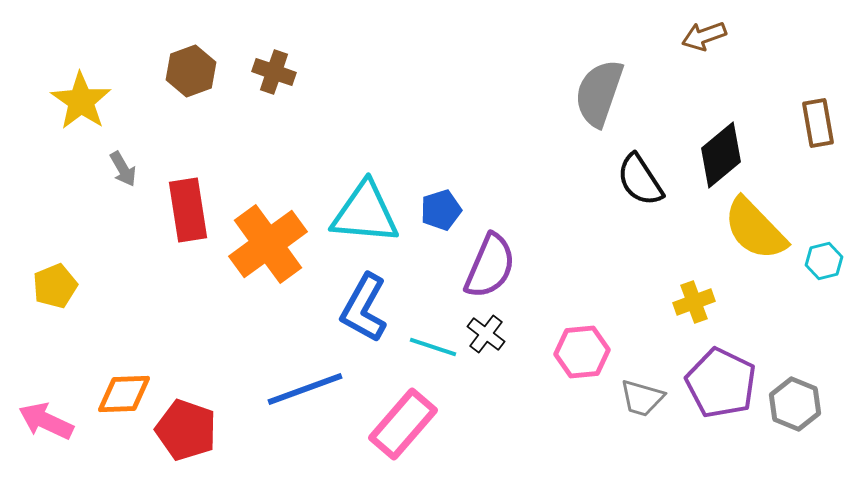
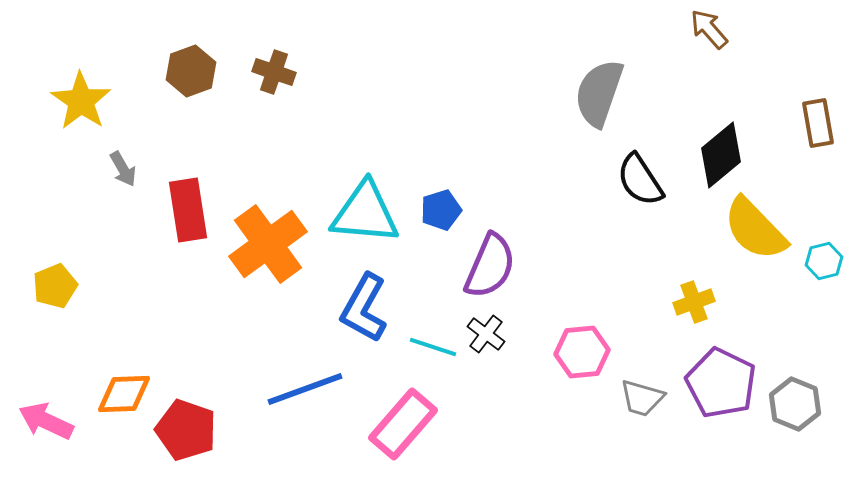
brown arrow: moved 5 px right, 7 px up; rotated 69 degrees clockwise
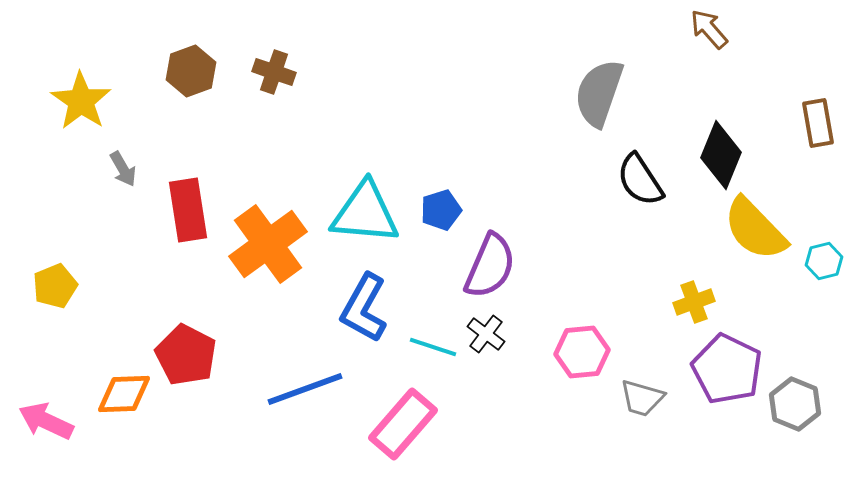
black diamond: rotated 28 degrees counterclockwise
purple pentagon: moved 6 px right, 14 px up
red pentagon: moved 75 px up; rotated 8 degrees clockwise
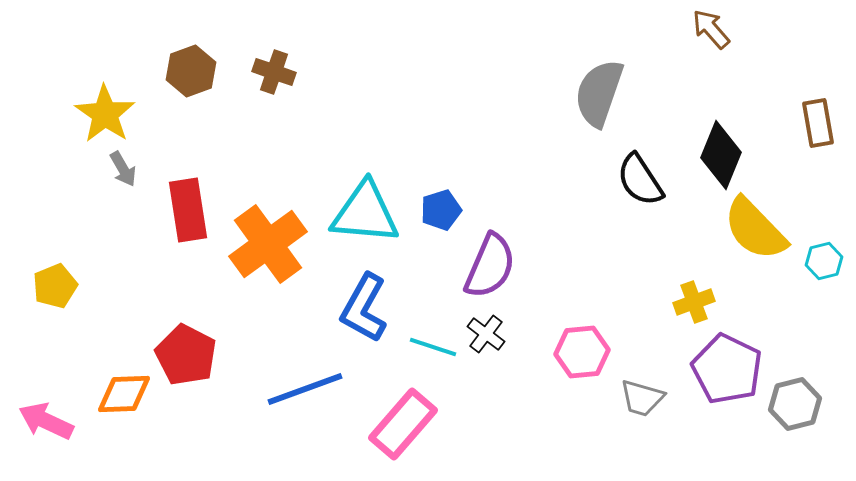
brown arrow: moved 2 px right
yellow star: moved 24 px right, 13 px down
gray hexagon: rotated 24 degrees clockwise
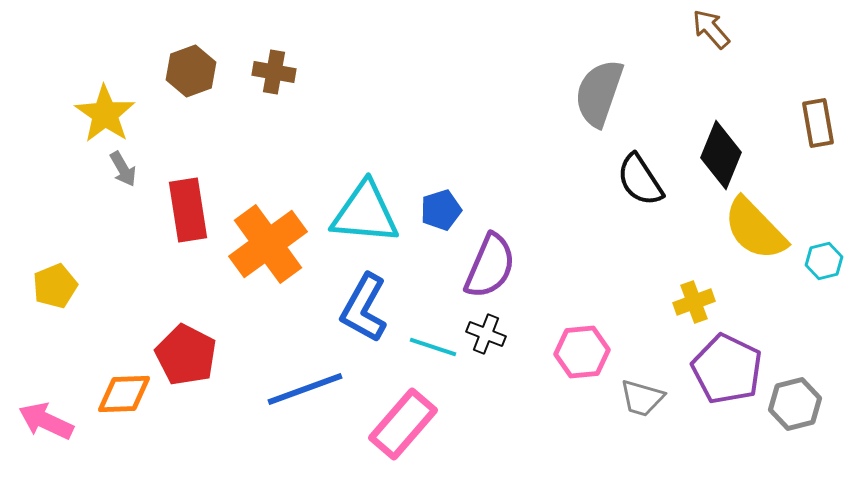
brown cross: rotated 9 degrees counterclockwise
black cross: rotated 15 degrees counterclockwise
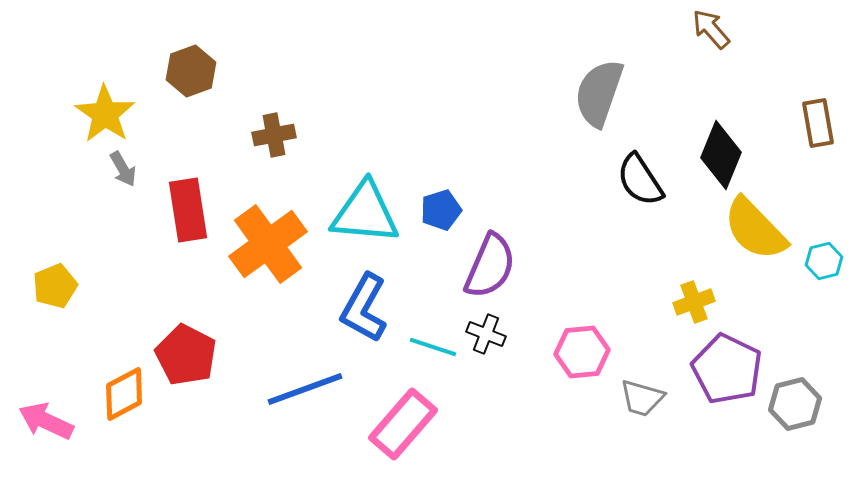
brown cross: moved 63 px down; rotated 21 degrees counterclockwise
orange diamond: rotated 26 degrees counterclockwise
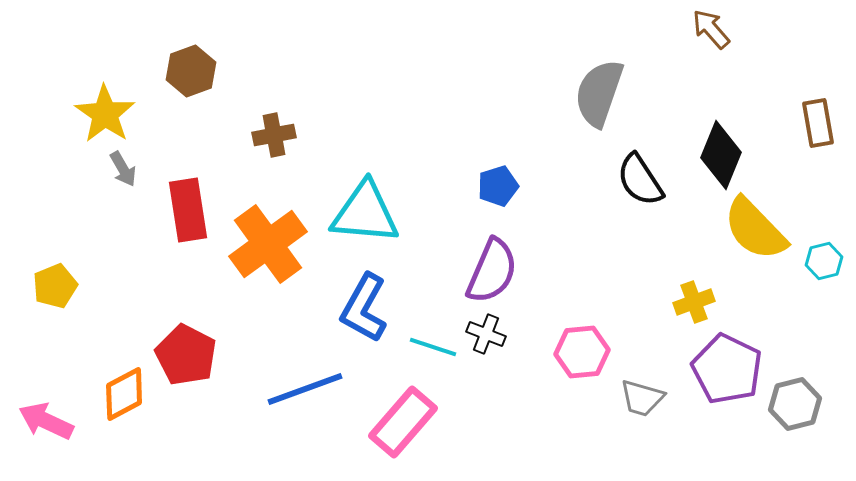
blue pentagon: moved 57 px right, 24 px up
purple semicircle: moved 2 px right, 5 px down
pink rectangle: moved 2 px up
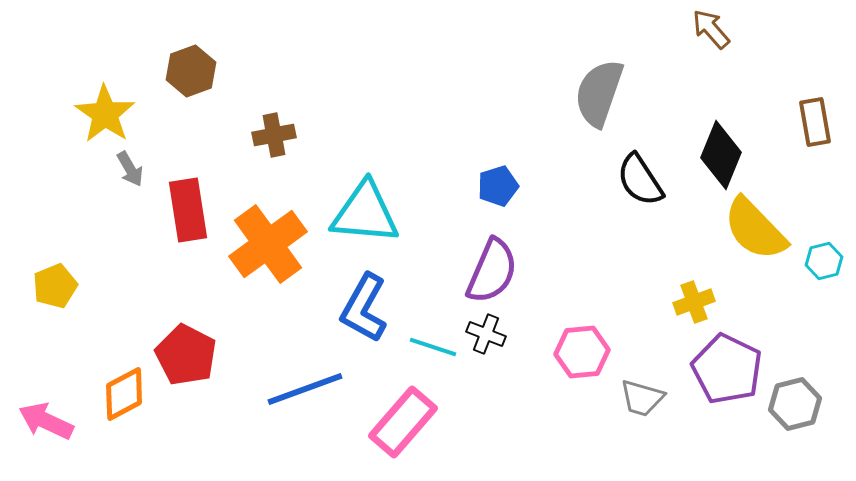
brown rectangle: moved 3 px left, 1 px up
gray arrow: moved 7 px right
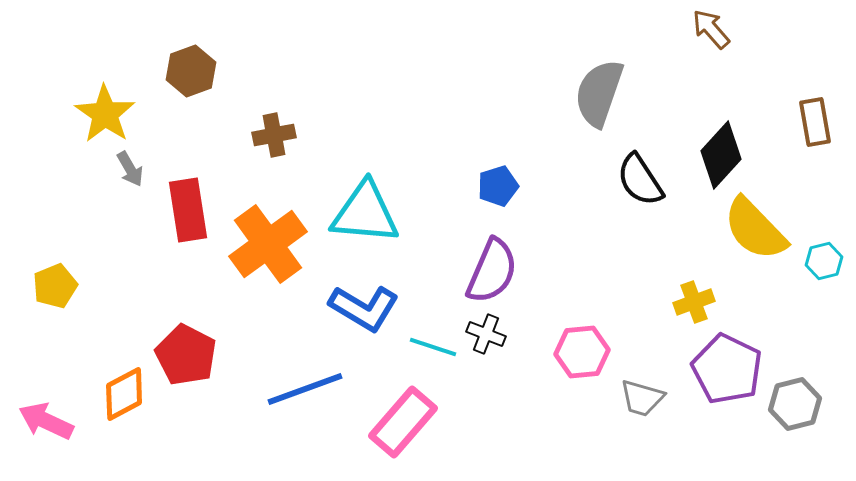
black diamond: rotated 20 degrees clockwise
blue L-shape: rotated 88 degrees counterclockwise
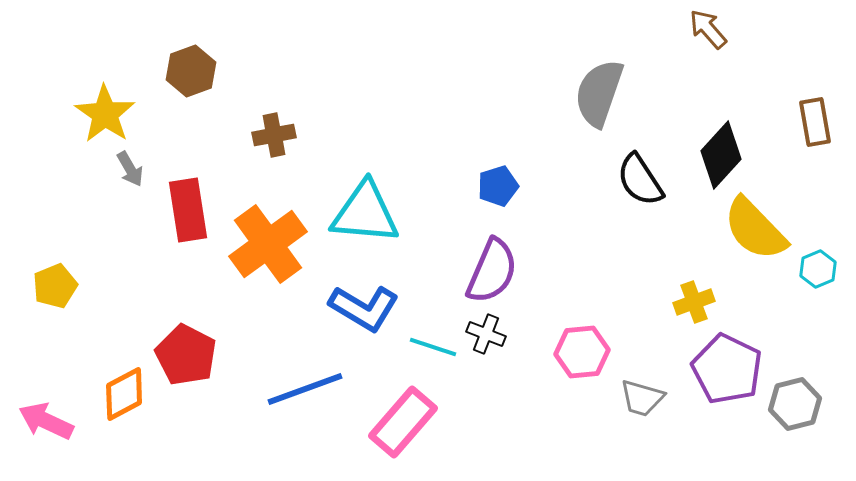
brown arrow: moved 3 px left
cyan hexagon: moved 6 px left, 8 px down; rotated 9 degrees counterclockwise
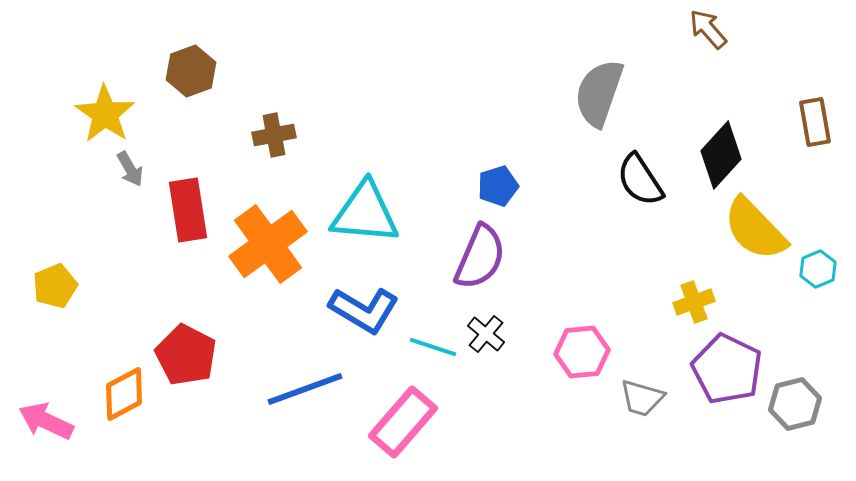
purple semicircle: moved 12 px left, 14 px up
blue L-shape: moved 2 px down
black cross: rotated 18 degrees clockwise
